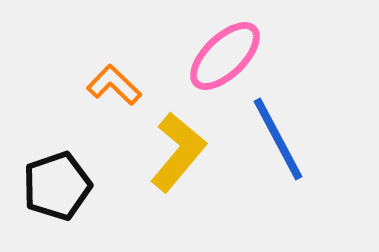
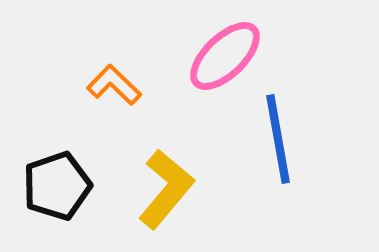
blue line: rotated 18 degrees clockwise
yellow L-shape: moved 12 px left, 37 px down
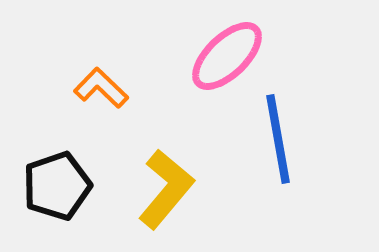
pink ellipse: moved 2 px right
orange L-shape: moved 13 px left, 3 px down
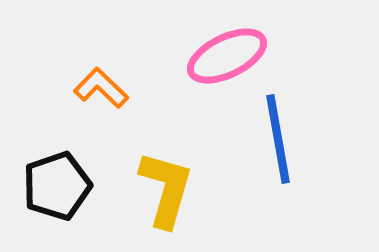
pink ellipse: rotated 18 degrees clockwise
yellow L-shape: rotated 24 degrees counterclockwise
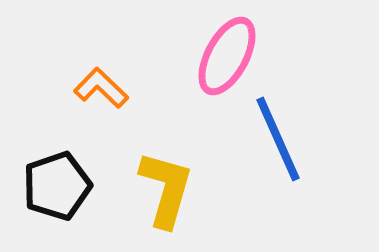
pink ellipse: rotated 36 degrees counterclockwise
blue line: rotated 14 degrees counterclockwise
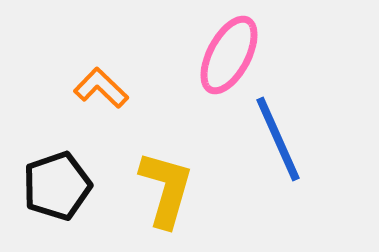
pink ellipse: moved 2 px right, 1 px up
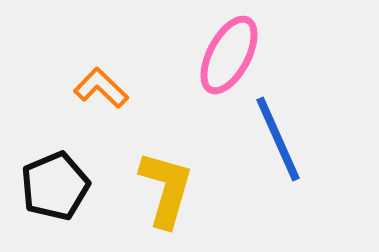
black pentagon: moved 2 px left; rotated 4 degrees counterclockwise
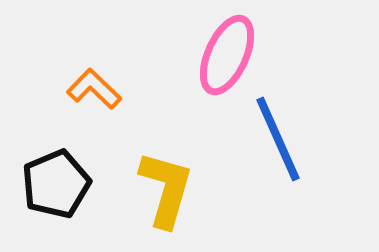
pink ellipse: moved 2 px left; rotated 4 degrees counterclockwise
orange L-shape: moved 7 px left, 1 px down
black pentagon: moved 1 px right, 2 px up
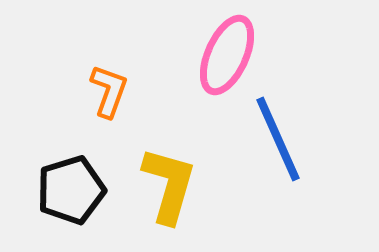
orange L-shape: moved 15 px right, 2 px down; rotated 66 degrees clockwise
black pentagon: moved 15 px right, 6 px down; rotated 6 degrees clockwise
yellow L-shape: moved 3 px right, 4 px up
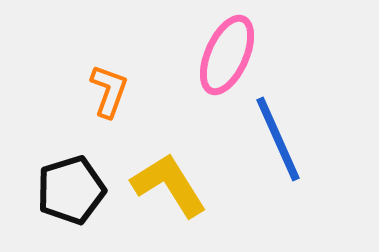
yellow L-shape: rotated 48 degrees counterclockwise
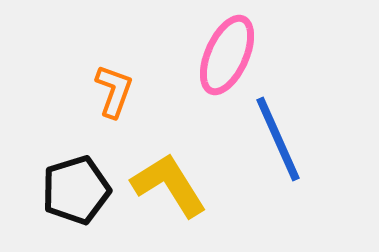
orange L-shape: moved 5 px right
black pentagon: moved 5 px right
